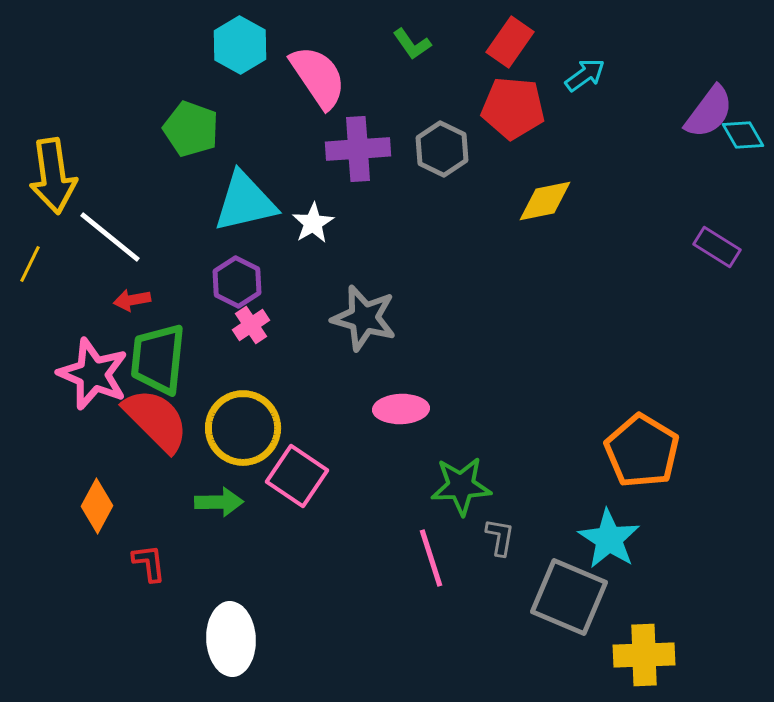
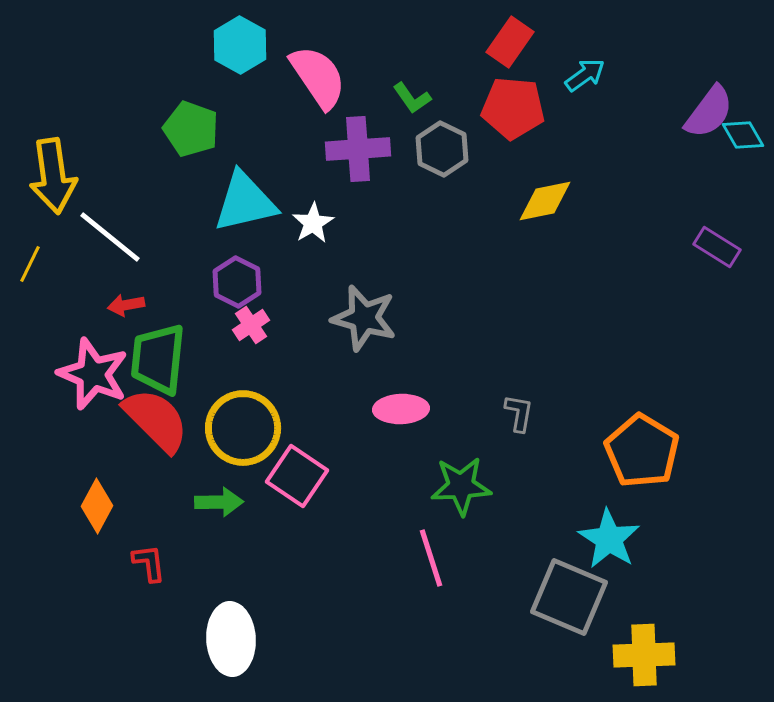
green L-shape: moved 54 px down
red arrow: moved 6 px left, 5 px down
gray L-shape: moved 19 px right, 124 px up
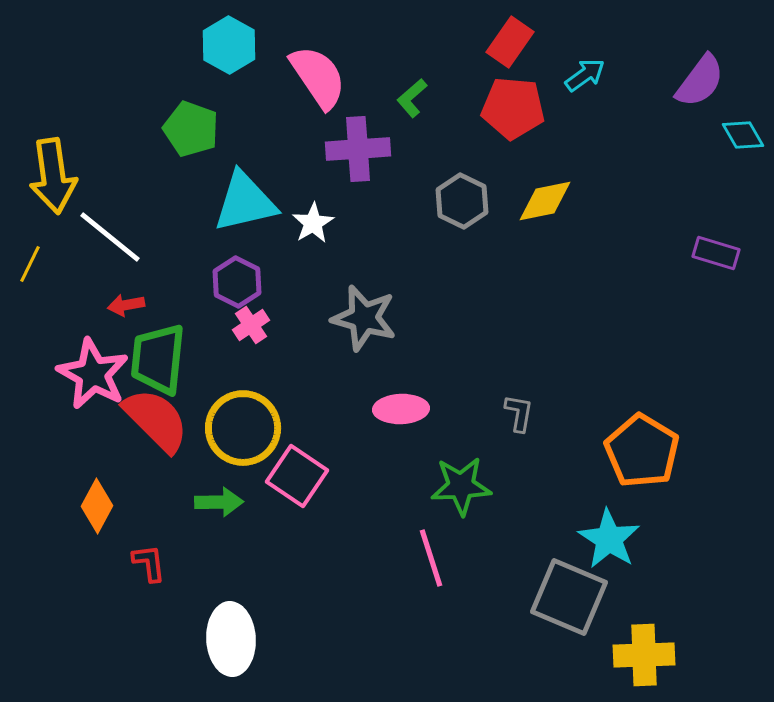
cyan hexagon: moved 11 px left
green L-shape: rotated 84 degrees clockwise
purple semicircle: moved 9 px left, 31 px up
gray hexagon: moved 20 px right, 52 px down
purple rectangle: moved 1 px left, 6 px down; rotated 15 degrees counterclockwise
pink star: rotated 6 degrees clockwise
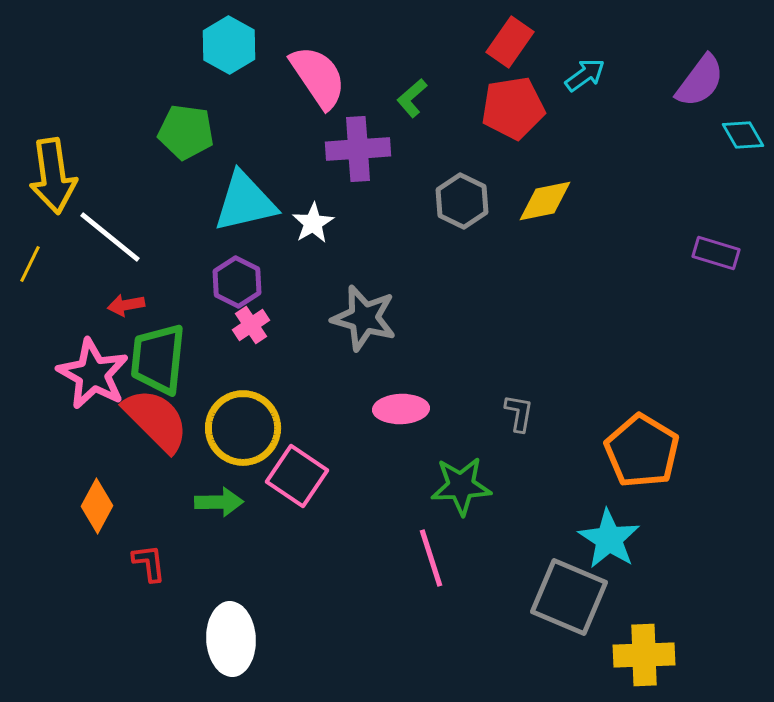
red pentagon: rotated 14 degrees counterclockwise
green pentagon: moved 5 px left, 3 px down; rotated 12 degrees counterclockwise
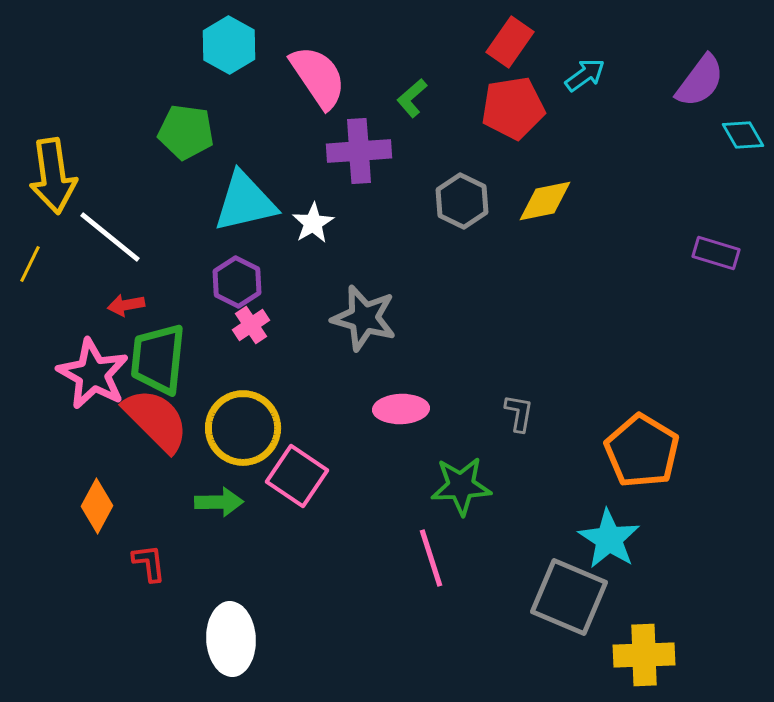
purple cross: moved 1 px right, 2 px down
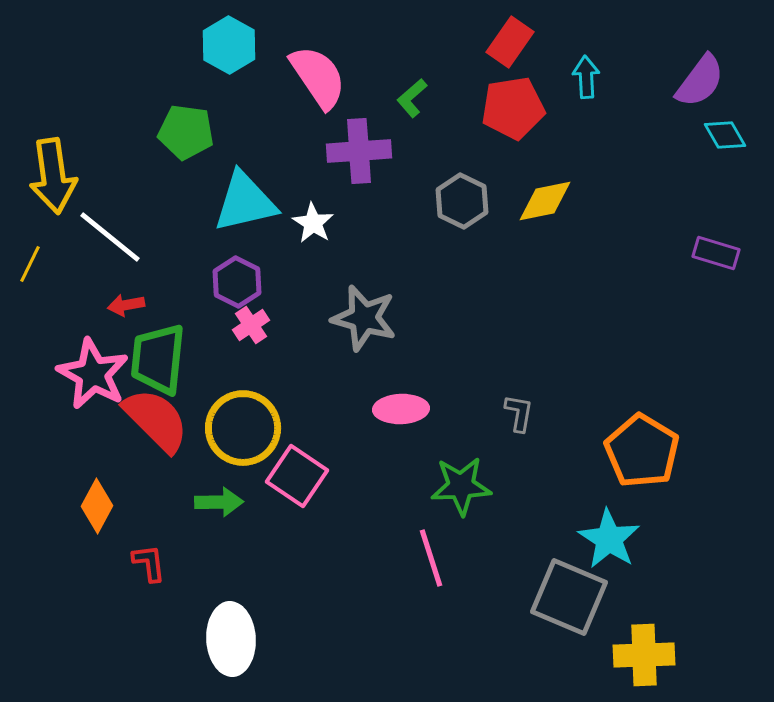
cyan arrow: moved 1 px right, 2 px down; rotated 57 degrees counterclockwise
cyan diamond: moved 18 px left
white star: rotated 9 degrees counterclockwise
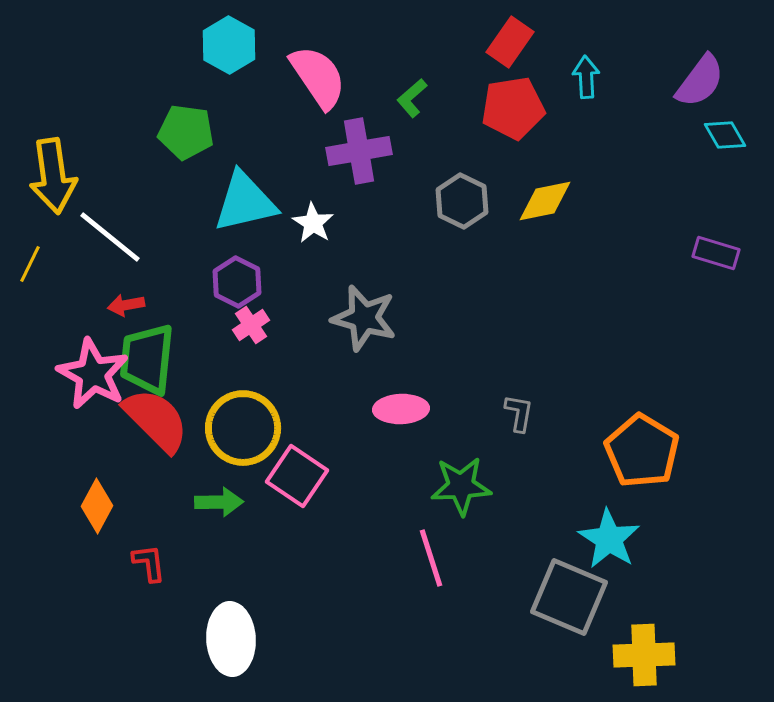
purple cross: rotated 6 degrees counterclockwise
green trapezoid: moved 11 px left
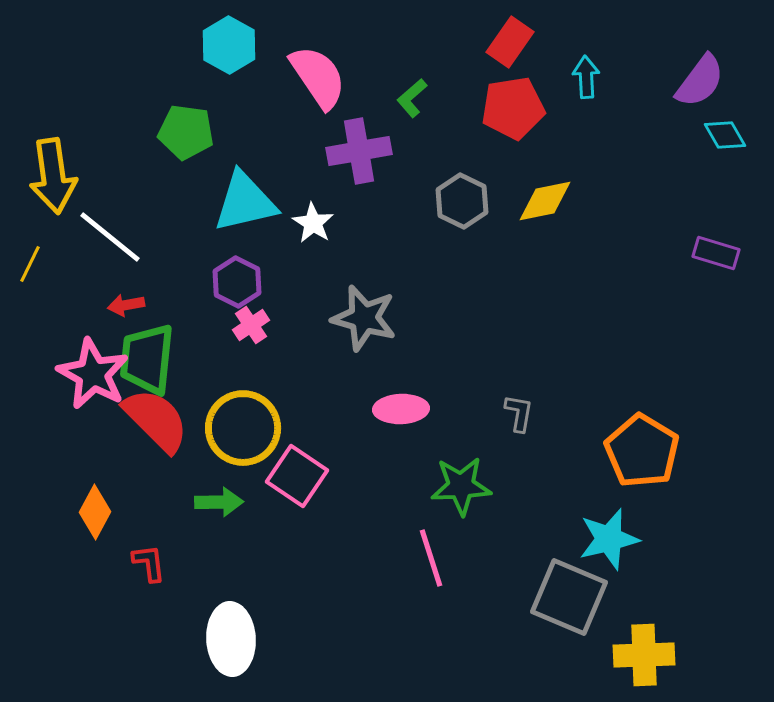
orange diamond: moved 2 px left, 6 px down
cyan star: rotated 26 degrees clockwise
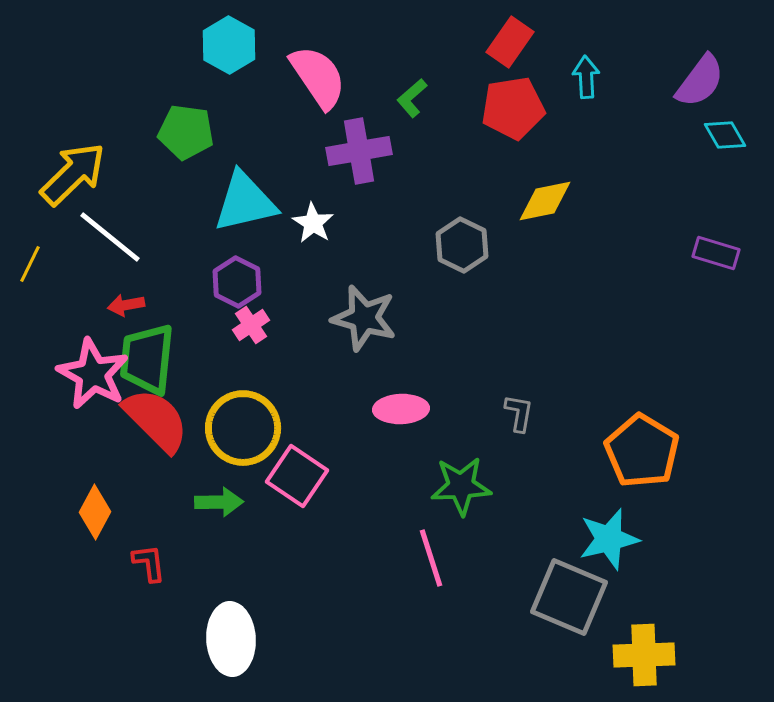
yellow arrow: moved 20 px right, 2 px up; rotated 126 degrees counterclockwise
gray hexagon: moved 44 px down
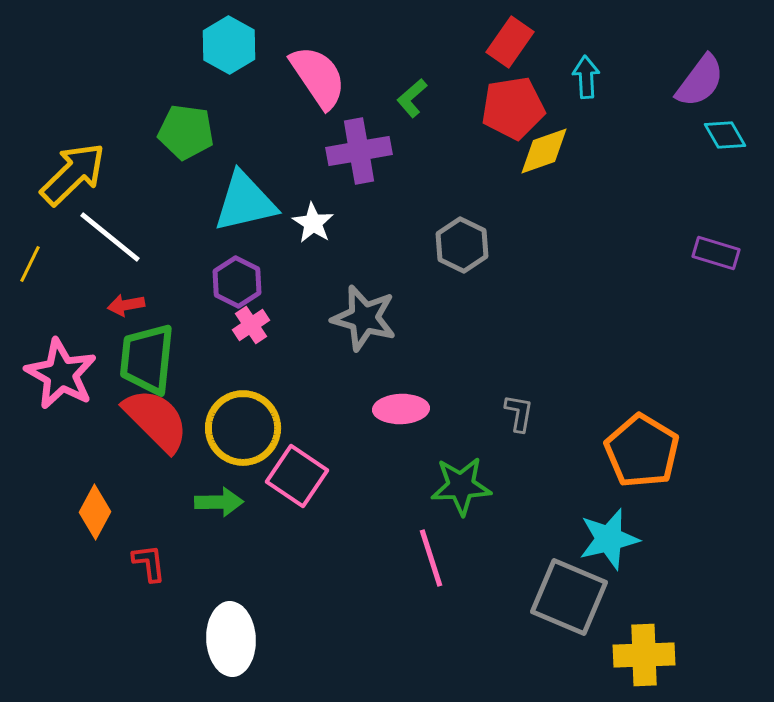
yellow diamond: moved 1 px left, 50 px up; rotated 8 degrees counterclockwise
pink star: moved 32 px left
